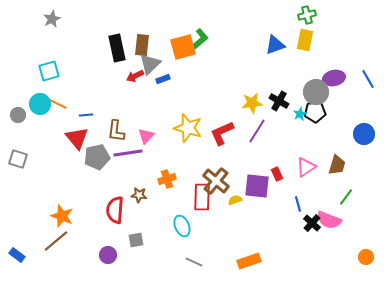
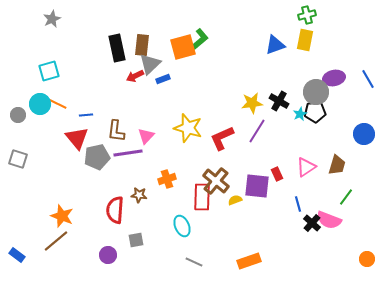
red L-shape at (222, 133): moved 5 px down
orange circle at (366, 257): moved 1 px right, 2 px down
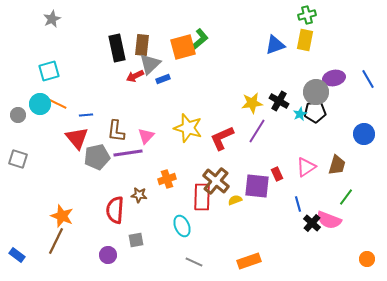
brown line at (56, 241): rotated 24 degrees counterclockwise
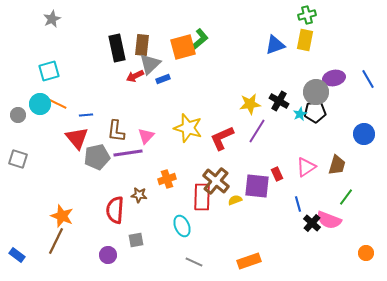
yellow star at (252, 103): moved 2 px left, 1 px down
orange circle at (367, 259): moved 1 px left, 6 px up
